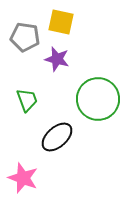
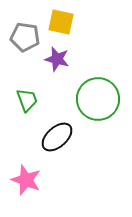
pink star: moved 3 px right, 2 px down
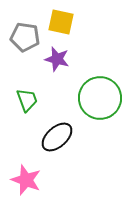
green circle: moved 2 px right, 1 px up
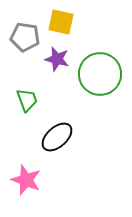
green circle: moved 24 px up
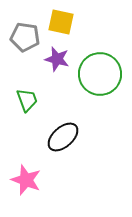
black ellipse: moved 6 px right
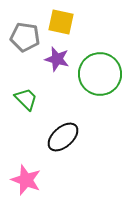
green trapezoid: moved 1 px left, 1 px up; rotated 25 degrees counterclockwise
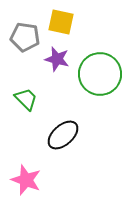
black ellipse: moved 2 px up
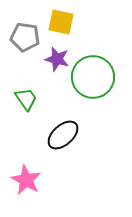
green circle: moved 7 px left, 3 px down
green trapezoid: rotated 10 degrees clockwise
pink star: rotated 8 degrees clockwise
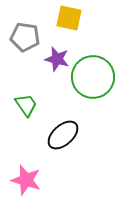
yellow square: moved 8 px right, 4 px up
green trapezoid: moved 6 px down
pink star: rotated 12 degrees counterclockwise
